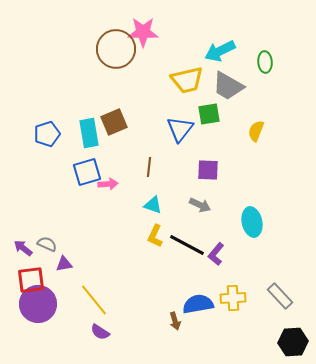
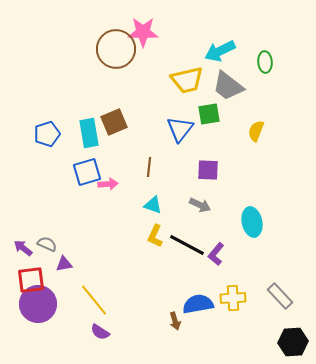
gray trapezoid: rotated 8 degrees clockwise
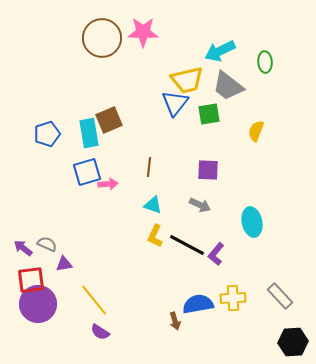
brown circle: moved 14 px left, 11 px up
brown square: moved 5 px left, 2 px up
blue triangle: moved 5 px left, 26 px up
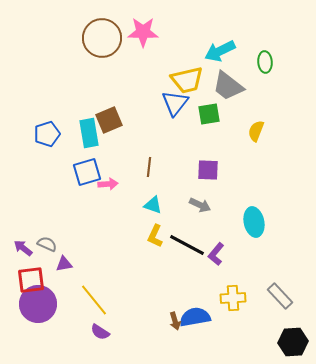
cyan ellipse: moved 2 px right
blue semicircle: moved 3 px left, 13 px down
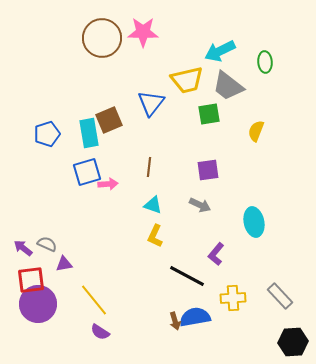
blue triangle: moved 24 px left
purple square: rotated 10 degrees counterclockwise
black line: moved 31 px down
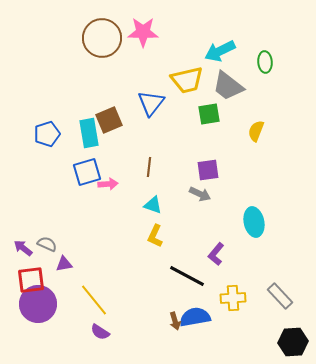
gray arrow: moved 11 px up
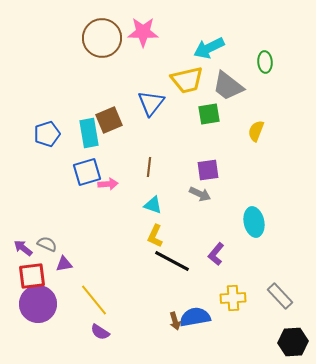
cyan arrow: moved 11 px left, 3 px up
black line: moved 15 px left, 15 px up
red square: moved 1 px right, 4 px up
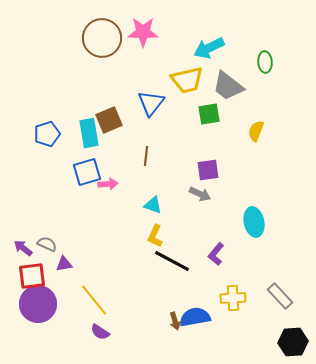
brown line: moved 3 px left, 11 px up
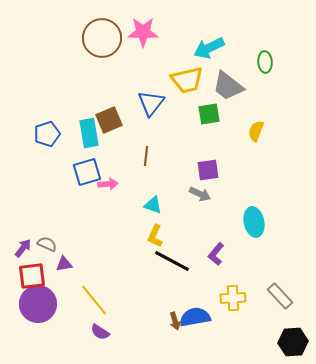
purple arrow: rotated 90 degrees clockwise
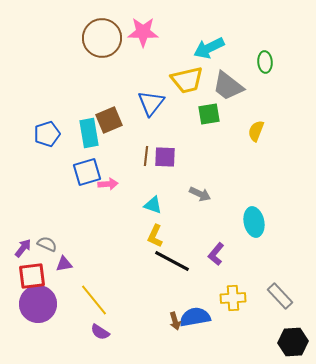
purple square: moved 43 px left, 13 px up; rotated 10 degrees clockwise
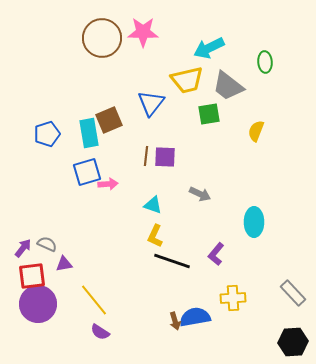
cyan ellipse: rotated 12 degrees clockwise
black line: rotated 9 degrees counterclockwise
gray rectangle: moved 13 px right, 3 px up
